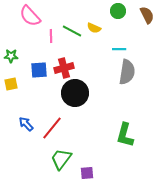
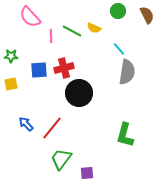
pink semicircle: moved 1 px down
cyan line: rotated 48 degrees clockwise
black circle: moved 4 px right
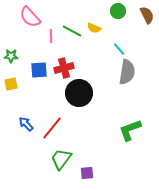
green L-shape: moved 5 px right, 5 px up; rotated 55 degrees clockwise
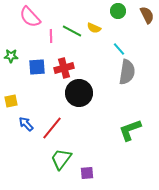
blue square: moved 2 px left, 3 px up
yellow square: moved 17 px down
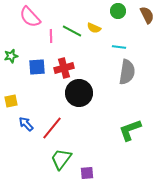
cyan line: moved 2 px up; rotated 40 degrees counterclockwise
green star: rotated 16 degrees counterclockwise
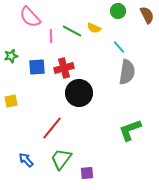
cyan line: rotated 40 degrees clockwise
blue arrow: moved 36 px down
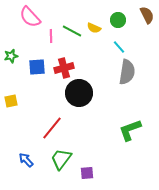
green circle: moved 9 px down
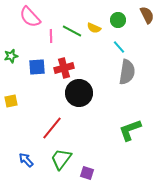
purple square: rotated 24 degrees clockwise
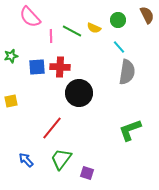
red cross: moved 4 px left, 1 px up; rotated 18 degrees clockwise
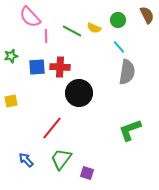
pink line: moved 5 px left
